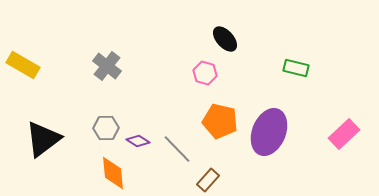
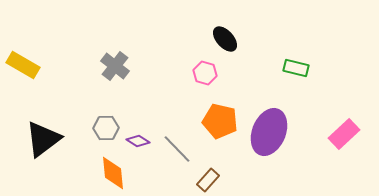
gray cross: moved 8 px right
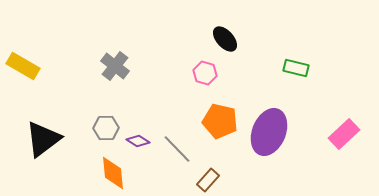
yellow rectangle: moved 1 px down
